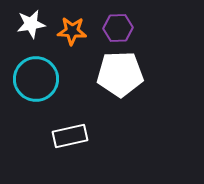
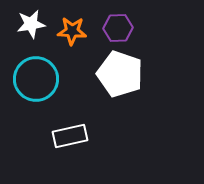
white pentagon: rotated 21 degrees clockwise
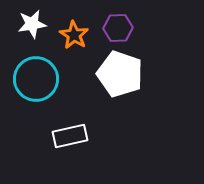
white star: moved 1 px right
orange star: moved 2 px right, 4 px down; rotated 28 degrees clockwise
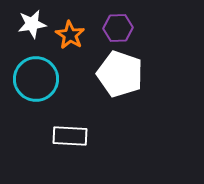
orange star: moved 4 px left
white rectangle: rotated 16 degrees clockwise
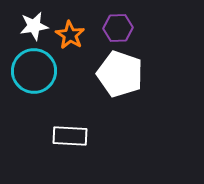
white star: moved 2 px right, 2 px down
cyan circle: moved 2 px left, 8 px up
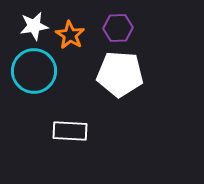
white pentagon: rotated 15 degrees counterclockwise
white rectangle: moved 5 px up
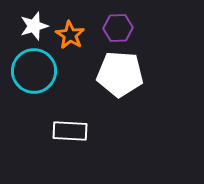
white star: rotated 8 degrees counterclockwise
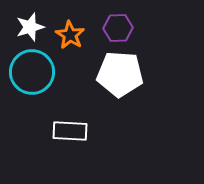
white star: moved 4 px left, 1 px down
cyan circle: moved 2 px left, 1 px down
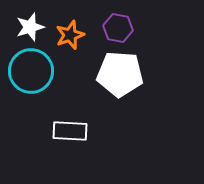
purple hexagon: rotated 12 degrees clockwise
orange star: rotated 20 degrees clockwise
cyan circle: moved 1 px left, 1 px up
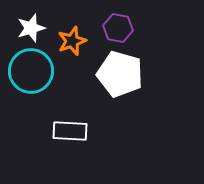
white star: moved 1 px right, 1 px down
orange star: moved 2 px right, 6 px down
white pentagon: rotated 12 degrees clockwise
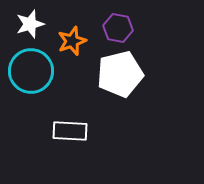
white star: moved 1 px left, 4 px up
white pentagon: rotated 30 degrees counterclockwise
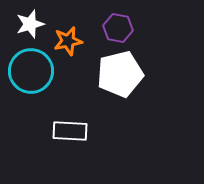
orange star: moved 4 px left; rotated 8 degrees clockwise
